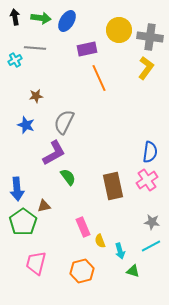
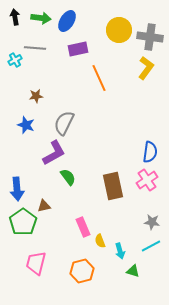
purple rectangle: moved 9 px left
gray semicircle: moved 1 px down
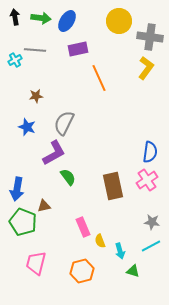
yellow circle: moved 9 px up
gray line: moved 2 px down
blue star: moved 1 px right, 2 px down
blue arrow: rotated 15 degrees clockwise
green pentagon: rotated 16 degrees counterclockwise
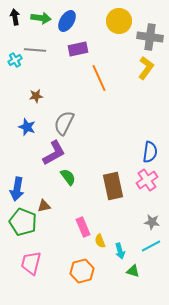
pink trapezoid: moved 5 px left
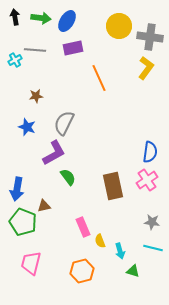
yellow circle: moved 5 px down
purple rectangle: moved 5 px left, 1 px up
cyan line: moved 2 px right, 2 px down; rotated 42 degrees clockwise
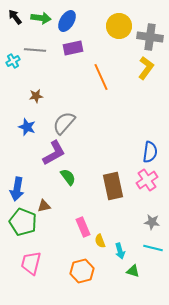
black arrow: rotated 28 degrees counterclockwise
cyan cross: moved 2 px left, 1 px down
orange line: moved 2 px right, 1 px up
gray semicircle: rotated 15 degrees clockwise
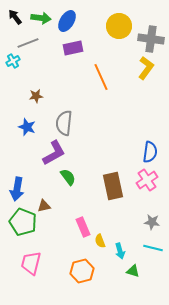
gray cross: moved 1 px right, 2 px down
gray line: moved 7 px left, 7 px up; rotated 25 degrees counterclockwise
gray semicircle: rotated 35 degrees counterclockwise
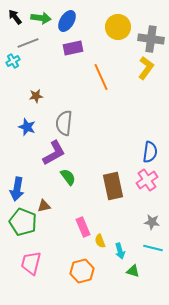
yellow circle: moved 1 px left, 1 px down
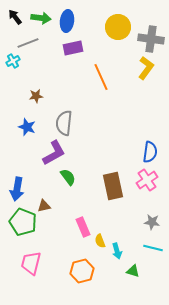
blue ellipse: rotated 25 degrees counterclockwise
cyan arrow: moved 3 px left
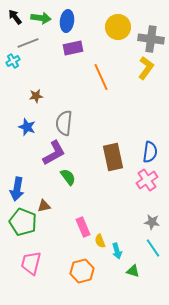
brown rectangle: moved 29 px up
cyan line: rotated 42 degrees clockwise
